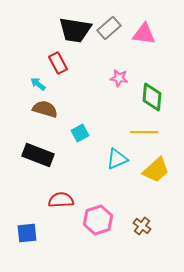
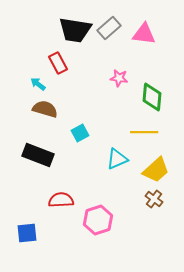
brown cross: moved 12 px right, 27 px up
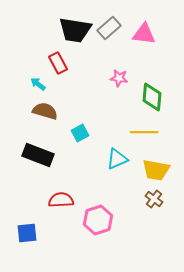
brown semicircle: moved 2 px down
yellow trapezoid: rotated 52 degrees clockwise
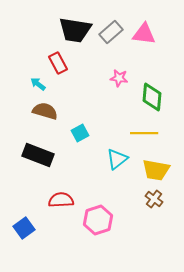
gray rectangle: moved 2 px right, 4 px down
yellow line: moved 1 px down
cyan triangle: rotated 15 degrees counterclockwise
blue square: moved 3 px left, 5 px up; rotated 30 degrees counterclockwise
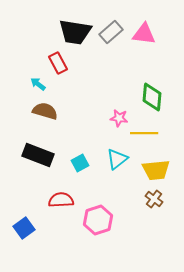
black trapezoid: moved 2 px down
pink star: moved 40 px down
cyan square: moved 30 px down
yellow trapezoid: rotated 16 degrees counterclockwise
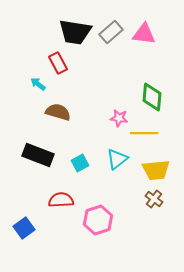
brown semicircle: moved 13 px right, 1 px down
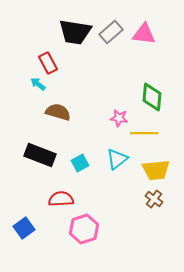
red rectangle: moved 10 px left
black rectangle: moved 2 px right
red semicircle: moved 1 px up
pink hexagon: moved 14 px left, 9 px down
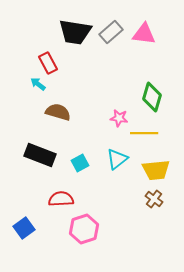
green diamond: rotated 12 degrees clockwise
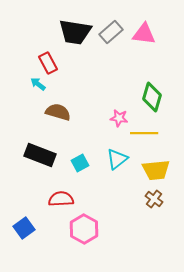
pink hexagon: rotated 12 degrees counterclockwise
